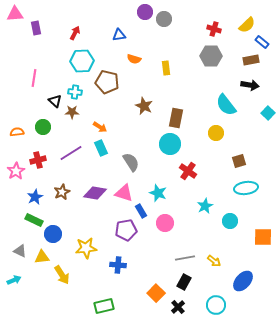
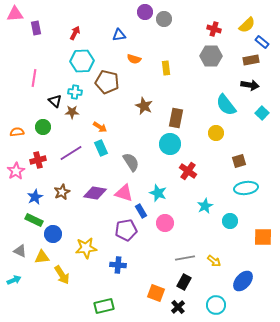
cyan square at (268, 113): moved 6 px left
orange square at (156, 293): rotated 24 degrees counterclockwise
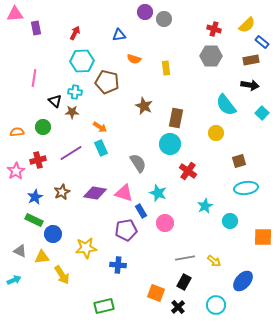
gray semicircle at (131, 162): moved 7 px right, 1 px down
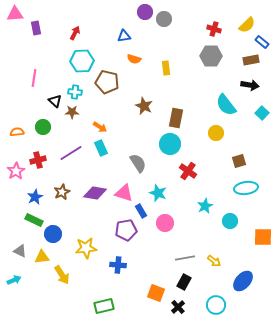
blue triangle at (119, 35): moved 5 px right, 1 px down
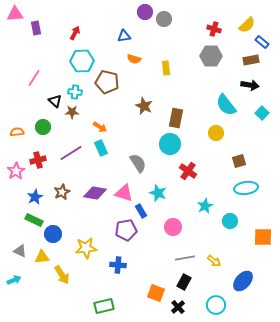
pink line at (34, 78): rotated 24 degrees clockwise
pink circle at (165, 223): moved 8 px right, 4 px down
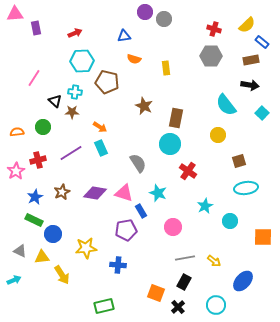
red arrow at (75, 33): rotated 40 degrees clockwise
yellow circle at (216, 133): moved 2 px right, 2 px down
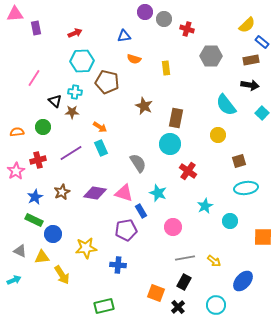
red cross at (214, 29): moved 27 px left
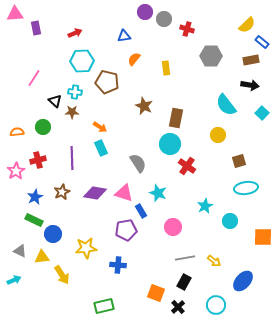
orange semicircle at (134, 59): rotated 112 degrees clockwise
purple line at (71, 153): moved 1 px right, 5 px down; rotated 60 degrees counterclockwise
red cross at (188, 171): moved 1 px left, 5 px up
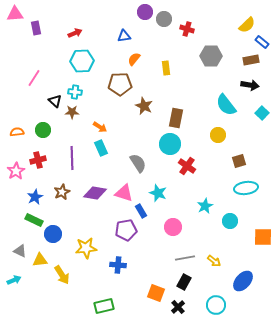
brown pentagon at (107, 82): moved 13 px right, 2 px down; rotated 15 degrees counterclockwise
green circle at (43, 127): moved 3 px down
yellow triangle at (42, 257): moved 2 px left, 3 px down
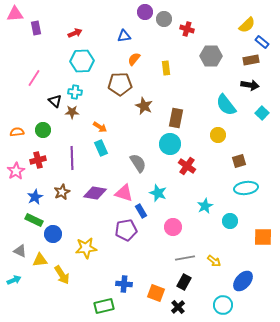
blue cross at (118, 265): moved 6 px right, 19 px down
cyan circle at (216, 305): moved 7 px right
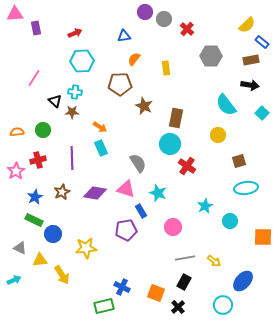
red cross at (187, 29): rotated 24 degrees clockwise
pink triangle at (124, 193): moved 2 px right, 4 px up
gray triangle at (20, 251): moved 3 px up
blue cross at (124, 284): moved 2 px left, 3 px down; rotated 21 degrees clockwise
